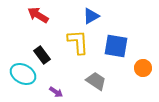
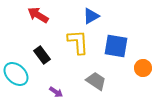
cyan ellipse: moved 7 px left; rotated 15 degrees clockwise
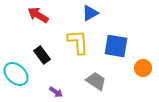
blue triangle: moved 1 px left, 3 px up
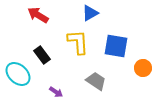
cyan ellipse: moved 2 px right
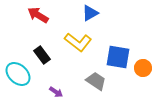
yellow L-shape: rotated 132 degrees clockwise
blue square: moved 2 px right, 11 px down
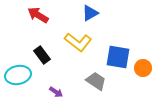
cyan ellipse: moved 1 px down; rotated 55 degrees counterclockwise
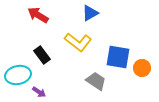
orange circle: moved 1 px left
purple arrow: moved 17 px left
